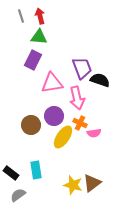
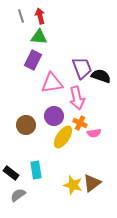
black semicircle: moved 1 px right, 4 px up
brown circle: moved 5 px left
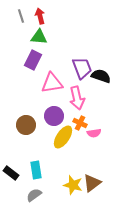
gray semicircle: moved 16 px right
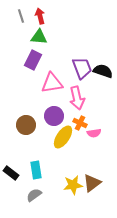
black semicircle: moved 2 px right, 5 px up
yellow star: rotated 24 degrees counterclockwise
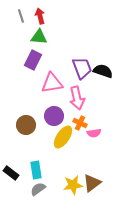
gray semicircle: moved 4 px right, 6 px up
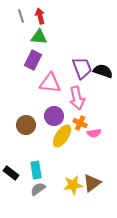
pink triangle: moved 2 px left; rotated 15 degrees clockwise
yellow ellipse: moved 1 px left, 1 px up
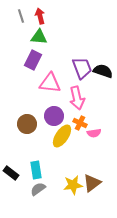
brown circle: moved 1 px right, 1 px up
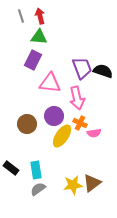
black rectangle: moved 5 px up
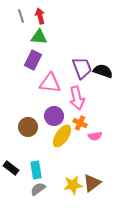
brown circle: moved 1 px right, 3 px down
pink semicircle: moved 1 px right, 3 px down
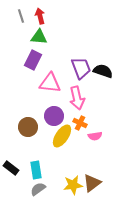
purple trapezoid: moved 1 px left
